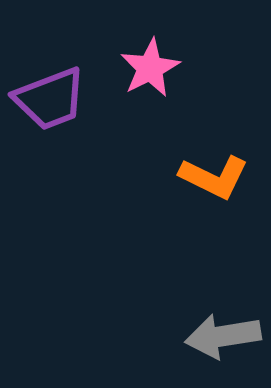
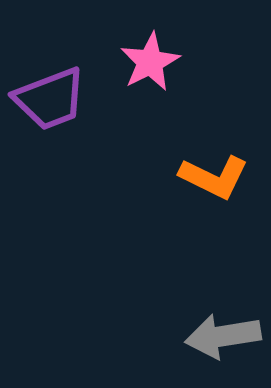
pink star: moved 6 px up
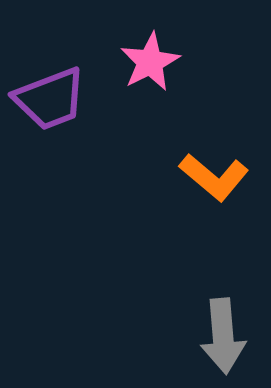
orange L-shape: rotated 14 degrees clockwise
gray arrow: rotated 86 degrees counterclockwise
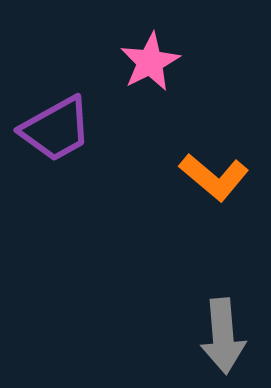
purple trapezoid: moved 6 px right, 30 px down; rotated 8 degrees counterclockwise
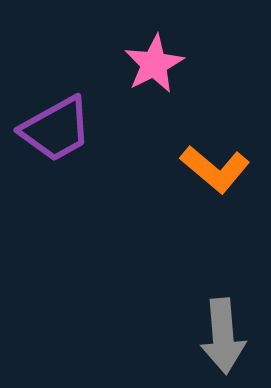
pink star: moved 4 px right, 2 px down
orange L-shape: moved 1 px right, 8 px up
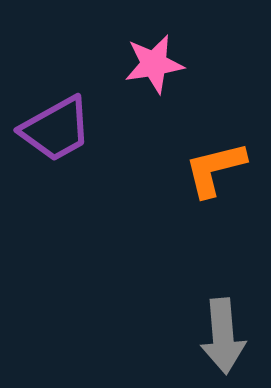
pink star: rotated 18 degrees clockwise
orange L-shape: rotated 126 degrees clockwise
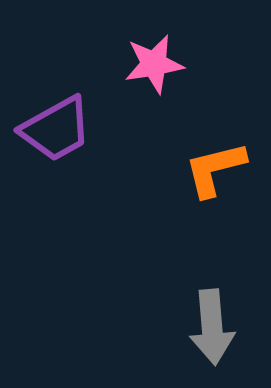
gray arrow: moved 11 px left, 9 px up
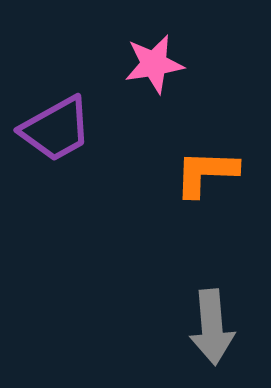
orange L-shape: moved 9 px left, 4 px down; rotated 16 degrees clockwise
